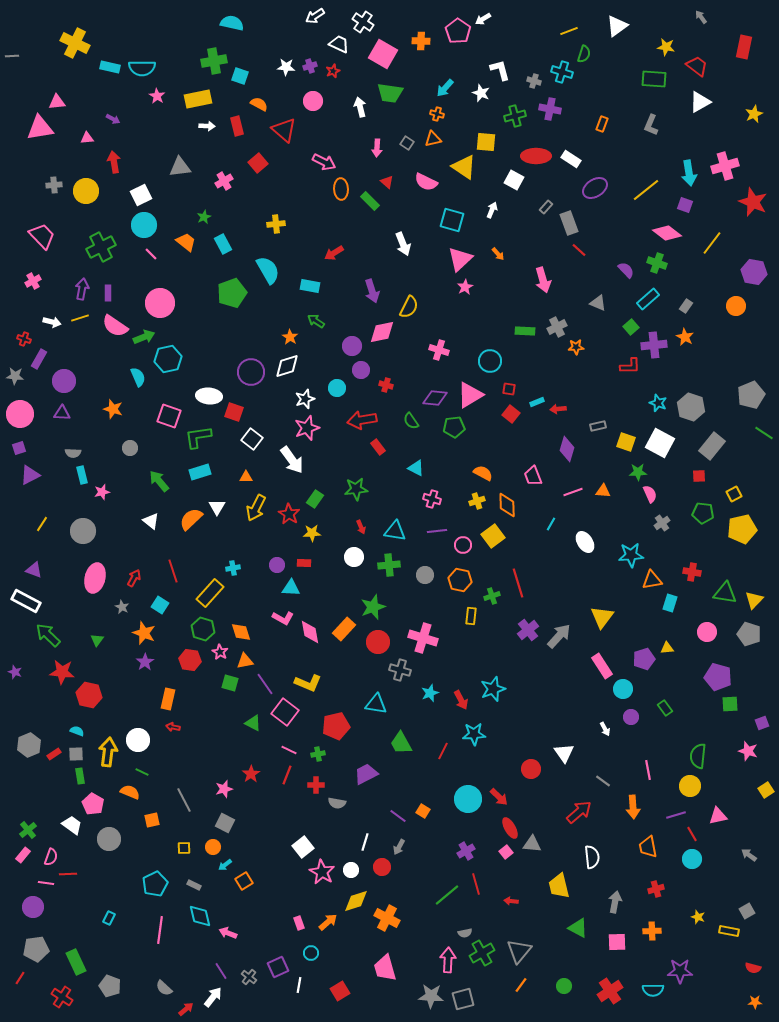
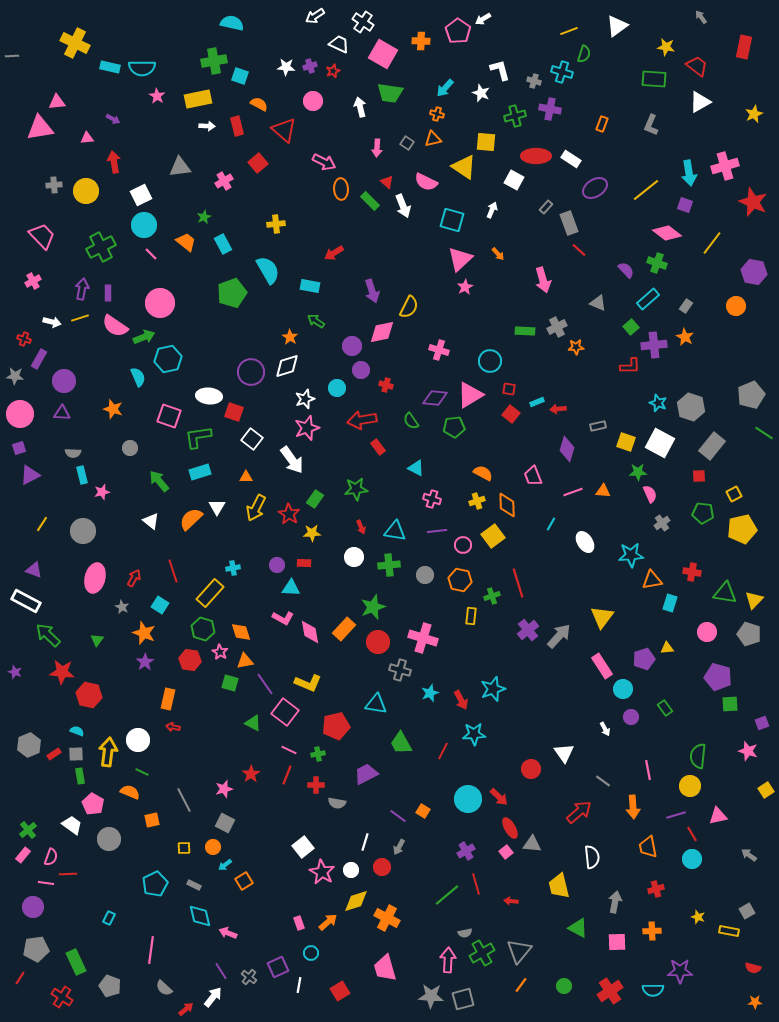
white arrow at (403, 244): moved 38 px up
pink line at (160, 930): moved 9 px left, 20 px down
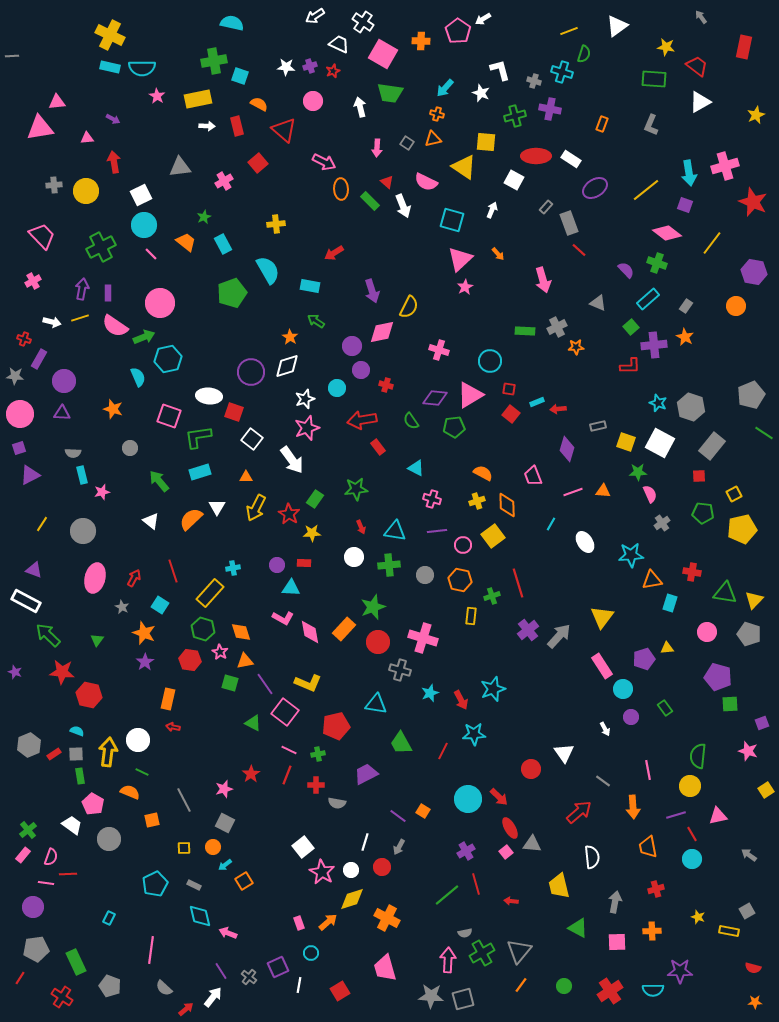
yellow cross at (75, 43): moved 35 px right, 8 px up
yellow star at (754, 114): moved 2 px right, 1 px down
yellow diamond at (356, 901): moved 4 px left, 2 px up
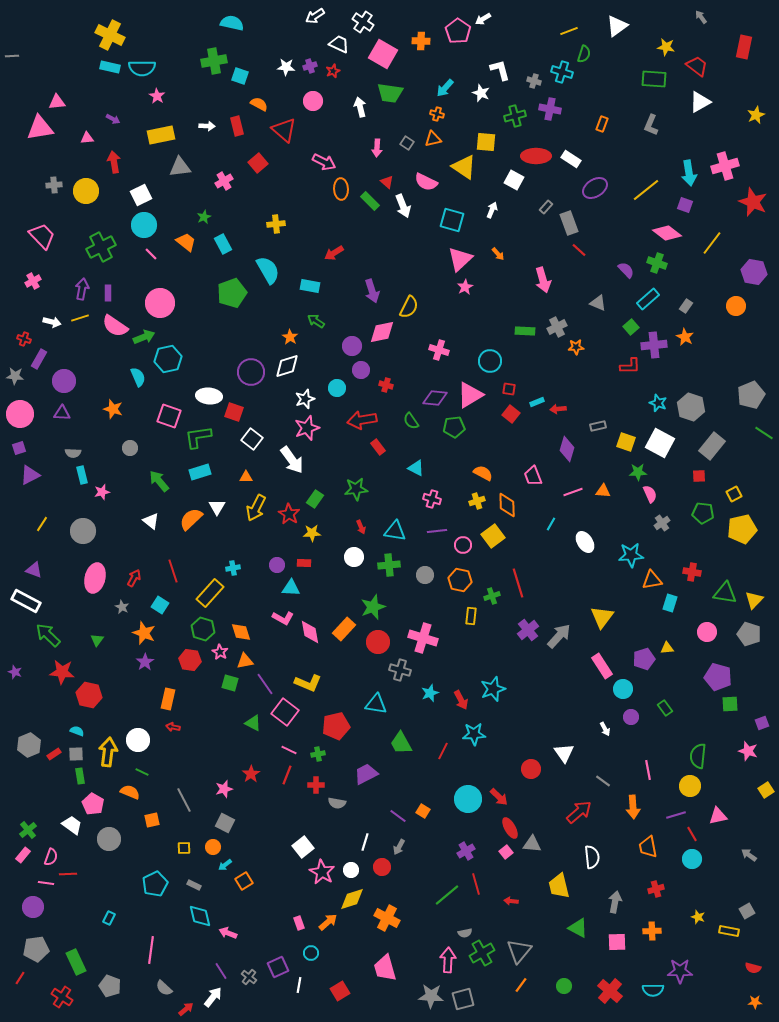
yellow rectangle at (198, 99): moved 37 px left, 36 px down
red cross at (610, 991): rotated 15 degrees counterclockwise
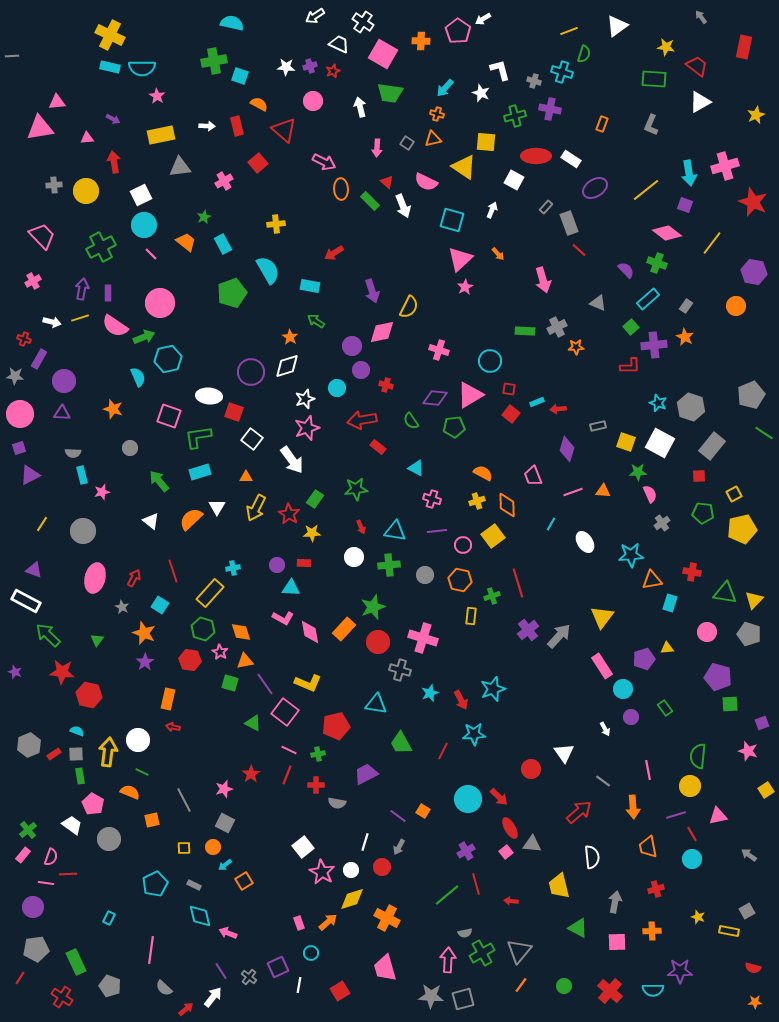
red rectangle at (378, 447): rotated 14 degrees counterclockwise
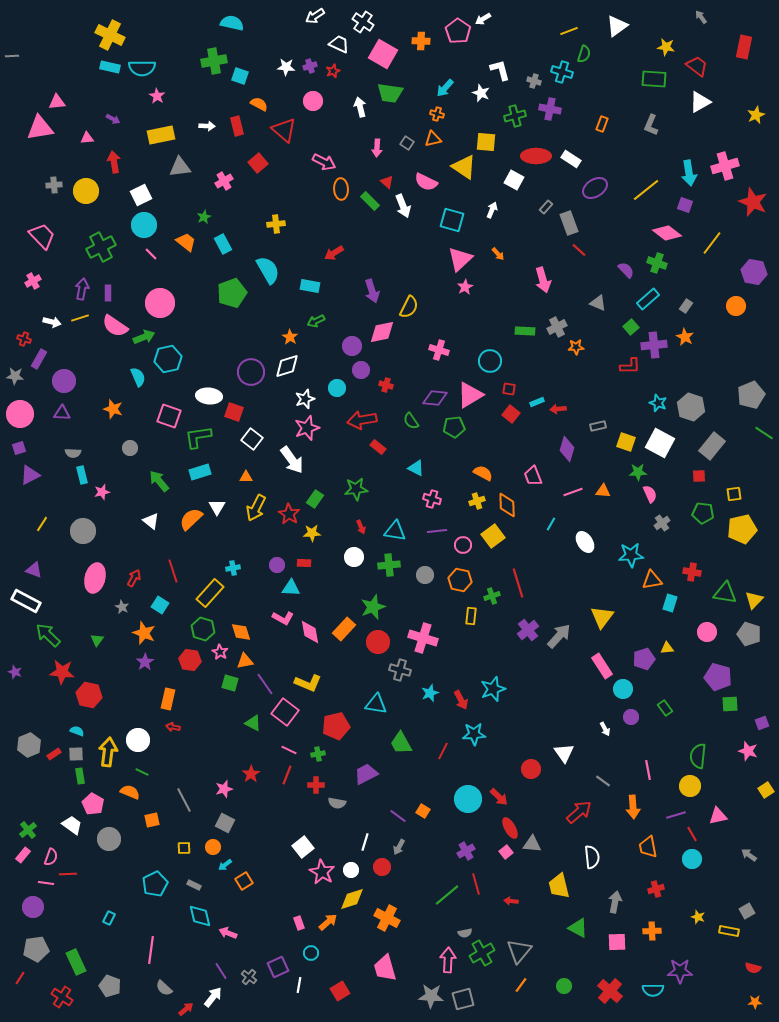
green arrow at (316, 321): rotated 60 degrees counterclockwise
yellow square at (734, 494): rotated 21 degrees clockwise
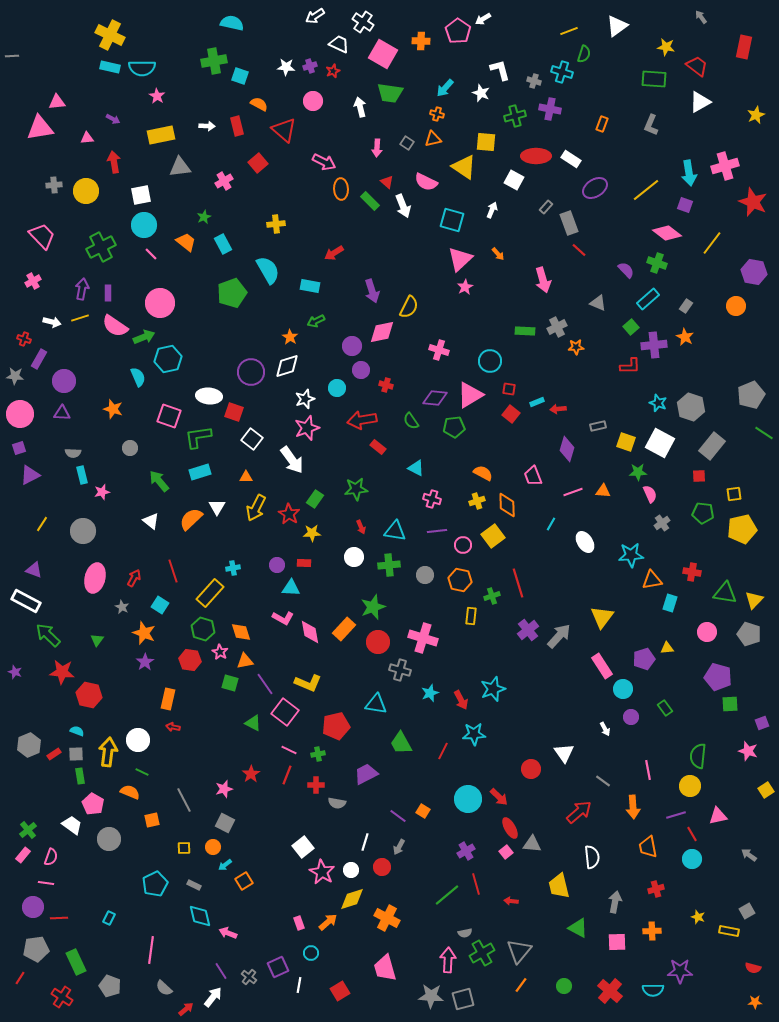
white square at (141, 195): rotated 15 degrees clockwise
red line at (68, 874): moved 9 px left, 44 px down
